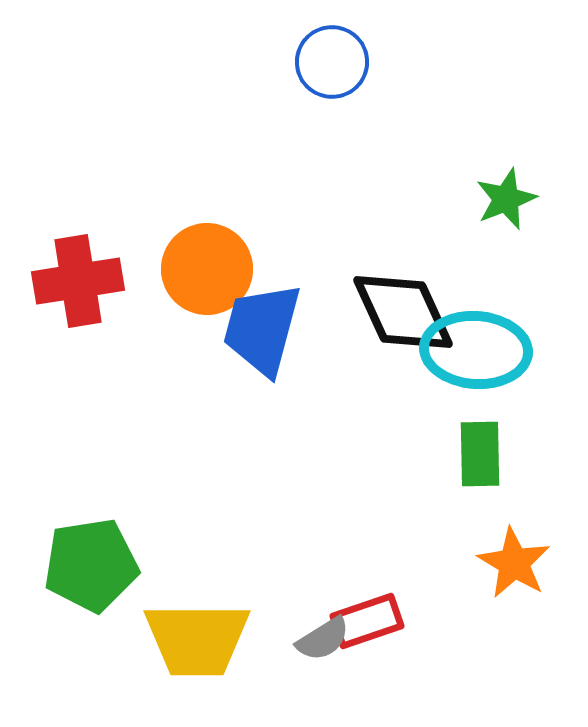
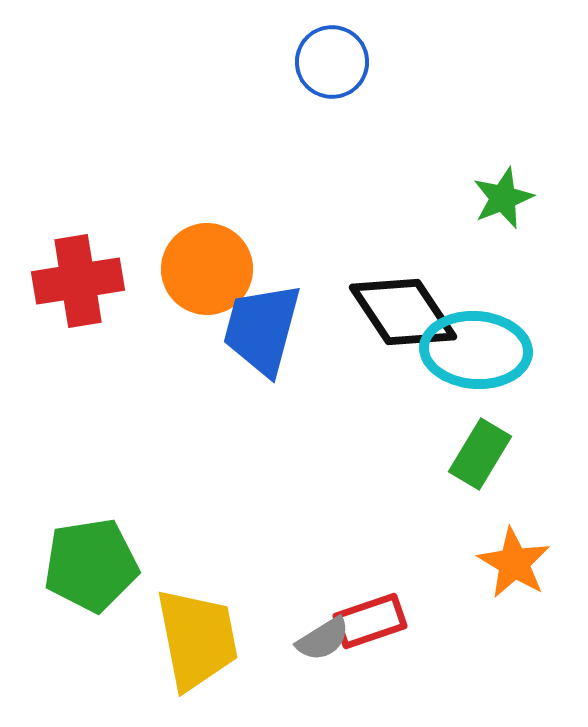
green star: moved 3 px left, 1 px up
black diamond: rotated 9 degrees counterclockwise
green rectangle: rotated 32 degrees clockwise
red rectangle: moved 3 px right
yellow trapezoid: rotated 101 degrees counterclockwise
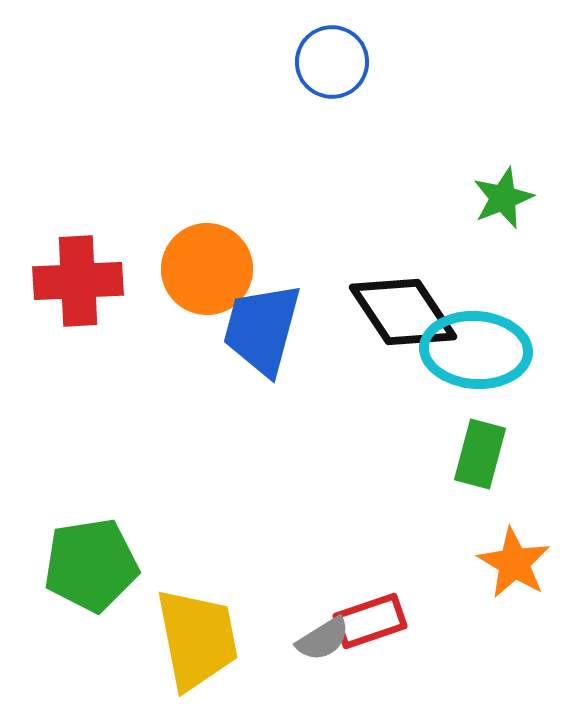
red cross: rotated 6 degrees clockwise
green rectangle: rotated 16 degrees counterclockwise
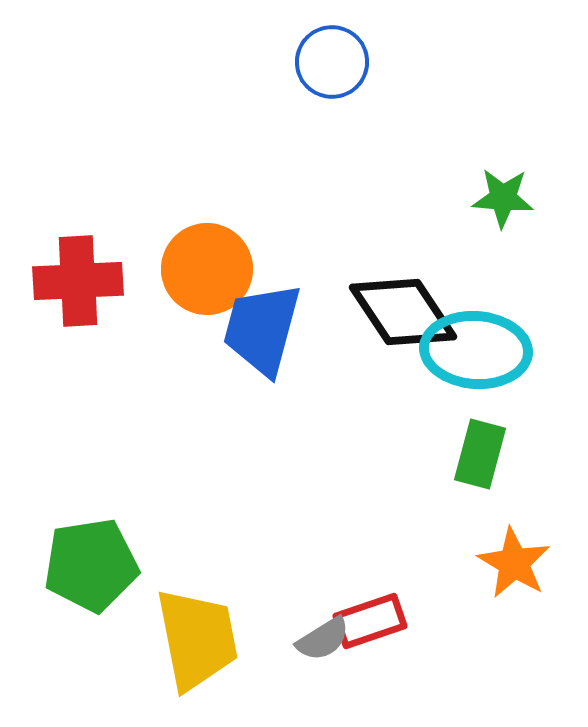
green star: rotated 26 degrees clockwise
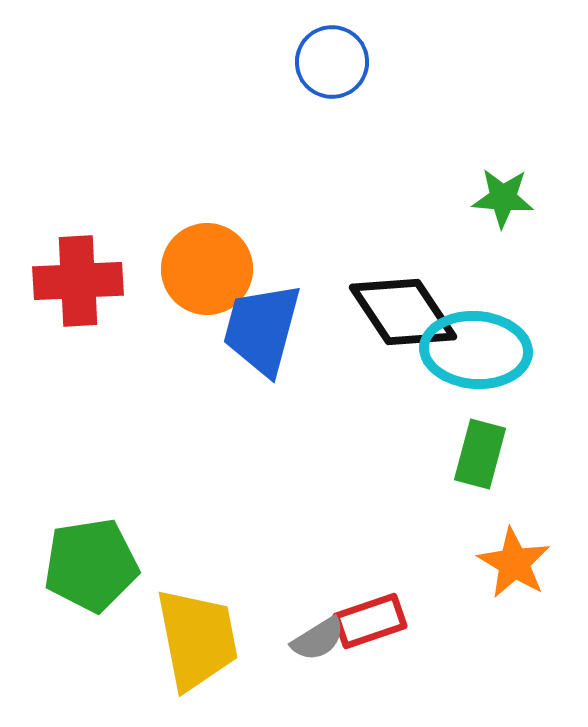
gray semicircle: moved 5 px left
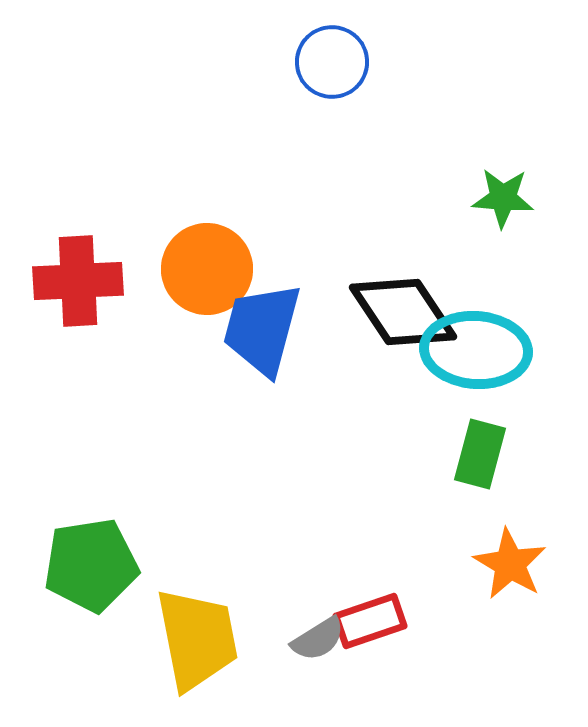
orange star: moved 4 px left, 1 px down
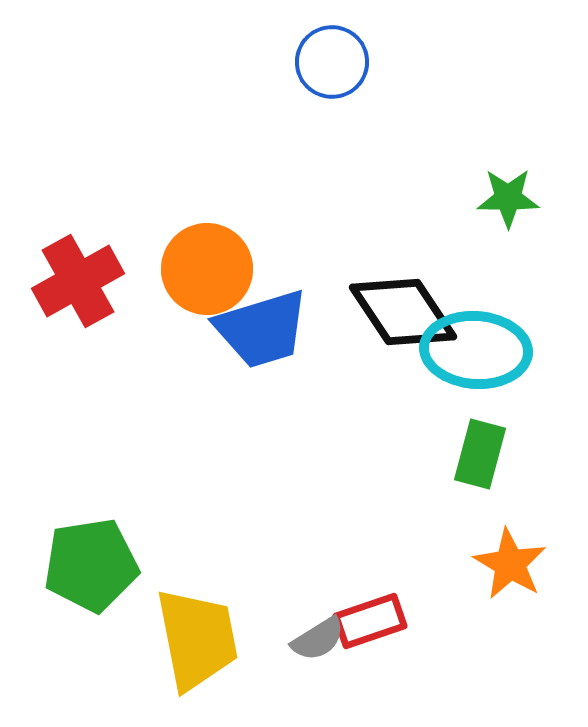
green star: moved 5 px right; rotated 4 degrees counterclockwise
red cross: rotated 26 degrees counterclockwise
blue trapezoid: rotated 122 degrees counterclockwise
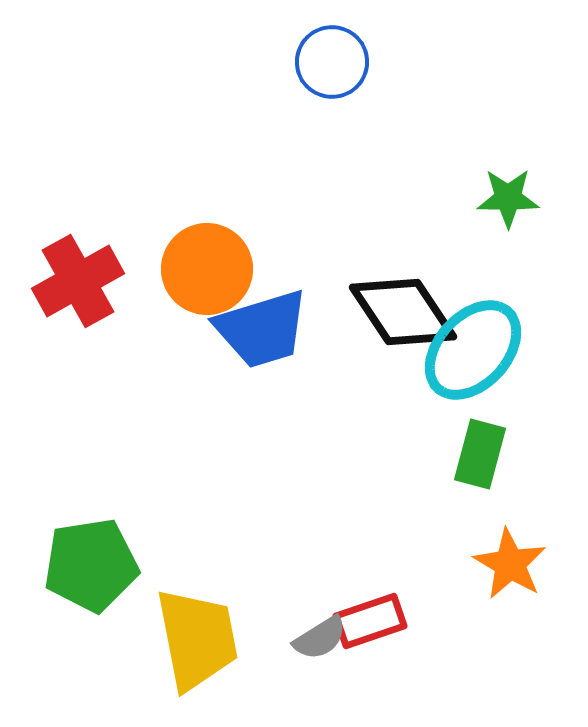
cyan ellipse: moved 3 px left; rotated 52 degrees counterclockwise
gray semicircle: moved 2 px right, 1 px up
